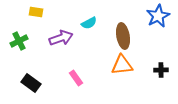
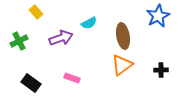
yellow rectangle: rotated 40 degrees clockwise
orange triangle: rotated 30 degrees counterclockwise
pink rectangle: moved 4 px left; rotated 35 degrees counterclockwise
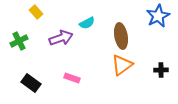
cyan semicircle: moved 2 px left
brown ellipse: moved 2 px left
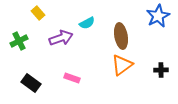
yellow rectangle: moved 2 px right, 1 px down
